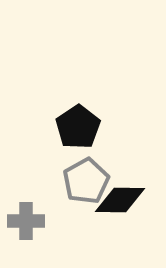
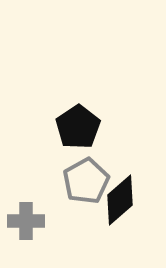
black diamond: rotated 42 degrees counterclockwise
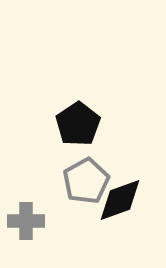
black pentagon: moved 3 px up
black diamond: rotated 21 degrees clockwise
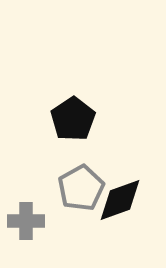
black pentagon: moved 5 px left, 5 px up
gray pentagon: moved 5 px left, 7 px down
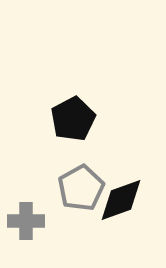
black pentagon: rotated 6 degrees clockwise
black diamond: moved 1 px right
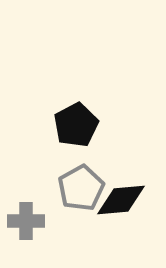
black pentagon: moved 3 px right, 6 px down
black diamond: rotated 15 degrees clockwise
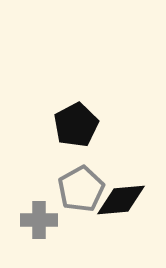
gray pentagon: moved 1 px down
gray cross: moved 13 px right, 1 px up
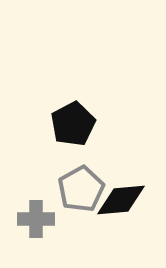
black pentagon: moved 3 px left, 1 px up
gray cross: moved 3 px left, 1 px up
